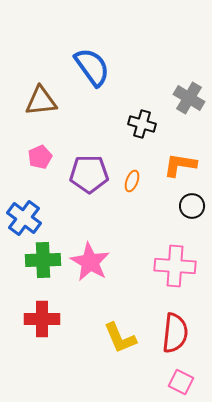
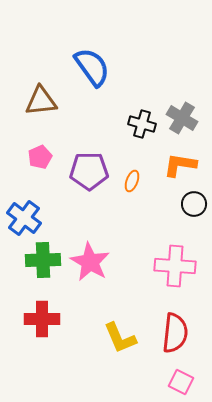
gray cross: moved 7 px left, 20 px down
purple pentagon: moved 3 px up
black circle: moved 2 px right, 2 px up
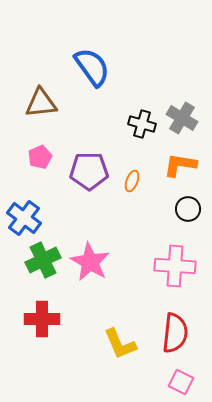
brown triangle: moved 2 px down
black circle: moved 6 px left, 5 px down
green cross: rotated 24 degrees counterclockwise
yellow L-shape: moved 6 px down
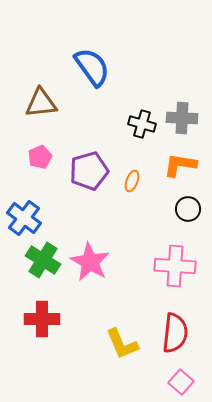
gray cross: rotated 28 degrees counterclockwise
purple pentagon: rotated 15 degrees counterclockwise
green cross: rotated 32 degrees counterclockwise
yellow L-shape: moved 2 px right
pink square: rotated 15 degrees clockwise
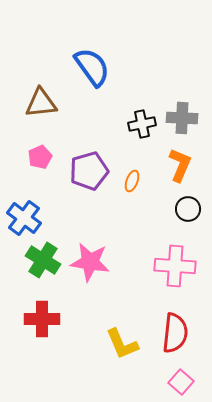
black cross: rotated 28 degrees counterclockwise
orange L-shape: rotated 104 degrees clockwise
pink star: rotated 21 degrees counterclockwise
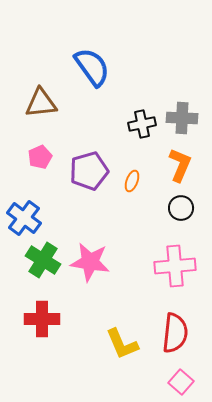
black circle: moved 7 px left, 1 px up
pink cross: rotated 9 degrees counterclockwise
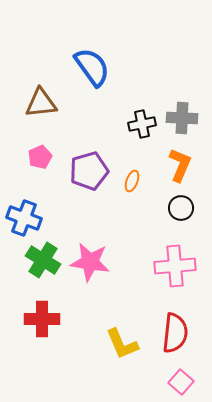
blue cross: rotated 16 degrees counterclockwise
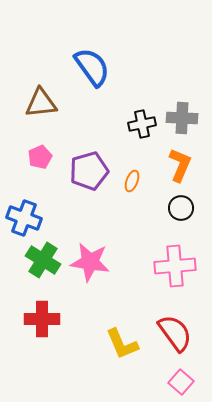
red semicircle: rotated 42 degrees counterclockwise
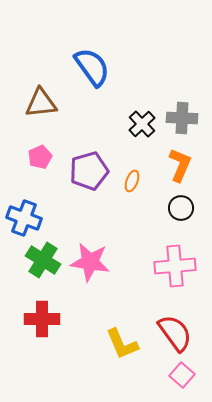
black cross: rotated 32 degrees counterclockwise
pink square: moved 1 px right, 7 px up
